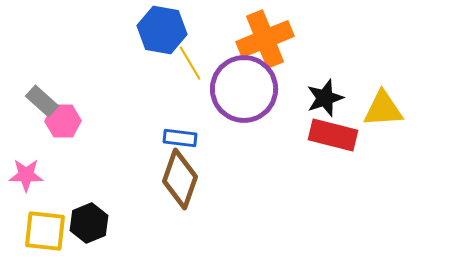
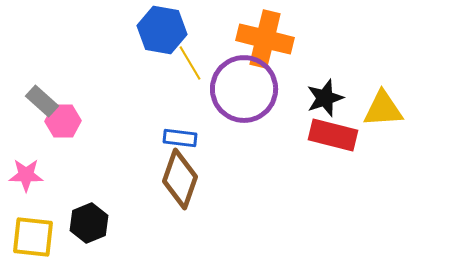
orange cross: rotated 36 degrees clockwise
yellow square: moved 12 px left, 6 px down
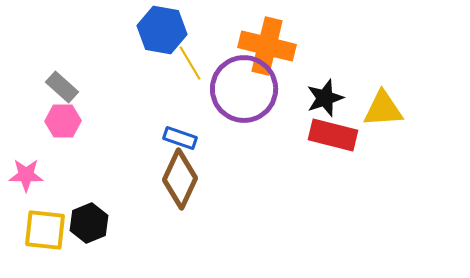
orange cross: moved 2 px right, 7 px down
gray rectangle: moved 20 px right, 14 px up
blue rectangle: rotated 12 degrees clockwise
brown diamond: rotated 6 degrees clockwise
yellow square: moved 12 px right, 7 px up
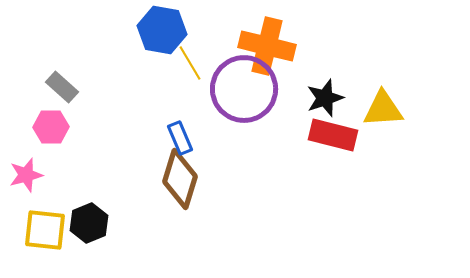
pink hexagon: moved 12 px left, 6 px down
blue rectangle: rotated 48 degrees clockwise
pink star: rotated 16 degrees counterclockwise
brown diamond: rotated 8 degrees counterclockwise
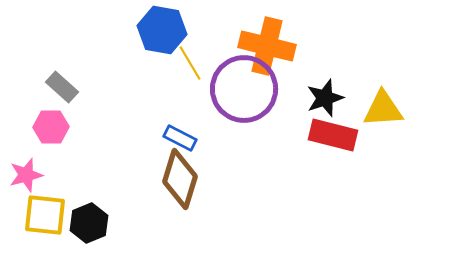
blue rectangle: rotated 40 degrees counterclockwise
yellow square: moved 15 px up
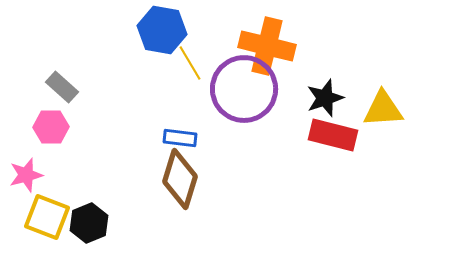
blue rectangle: rotated 20 degrees counterclockwise
yellow square: moved 2 px right, 2 px down; rotated 15 degrees clockwise
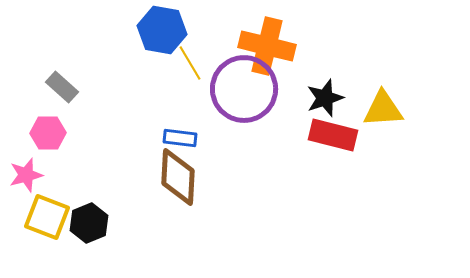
pink hexagon: moved 3 px left, 6 px down
brown diamond: moved 2 px left, 2 px up; rotated 14 degrees counterclockwise
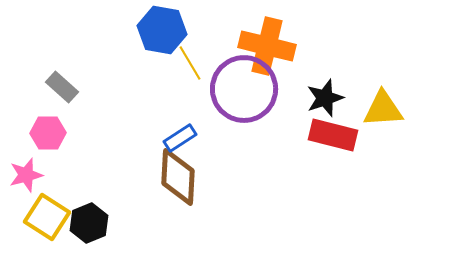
blue rectangle: rotated 40 degrees counterclockwise
yellow square: rotated 12 degrees clockwise
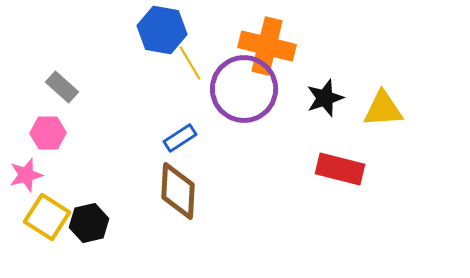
red rectangle: moved 7 px right, 34 px down
brown diamond: moved 14 px down
black hexagon: rotated 9 degrees clockwise
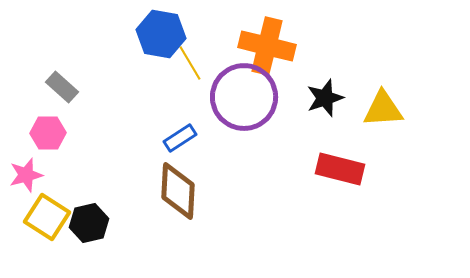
blue hexagon: moved 1 px left, 4 px down
purple circle: moved 8 px down
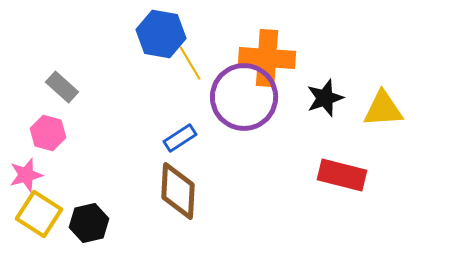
orange cross: moved 12 px down; rotated 10 degrees counterclockwise
pink hexagon: rotated 16 degrees clockwise
red rectangle: moved 2 px right, 6 px down
yellow square: moved 8 px left, 3 px up
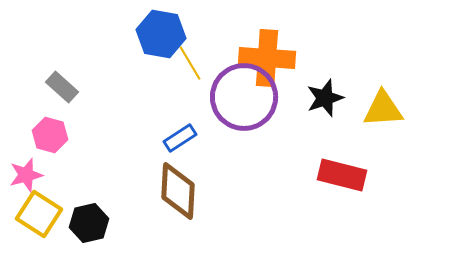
pink hexagon: moved 2 px right, 2 px down
